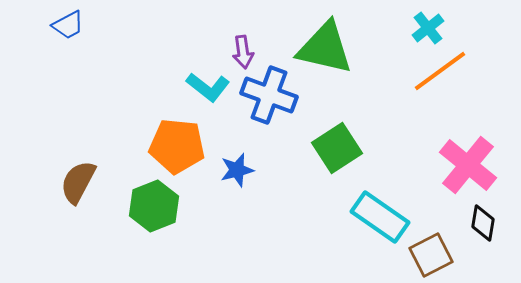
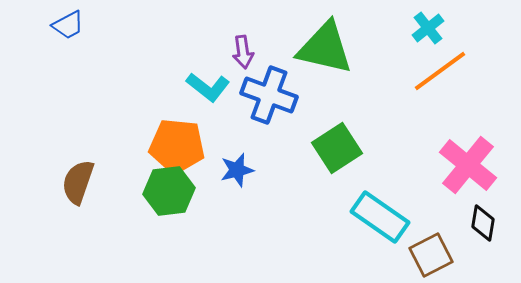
brown semicircle: rotated 9 degrees counterclockwise
green hexagon: moved 15 px right, 15 px up; rotated 15 degrees clockwise
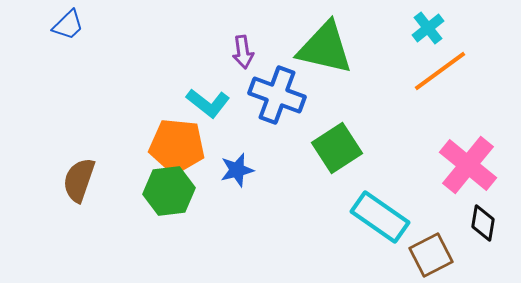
blue trapezoid: rotated 16 degrees counterclockwise
cyan L-shape: moved 16 px down
blue cross: moved 8 px right
brown semicircle: moved 1 px right, 2 px up
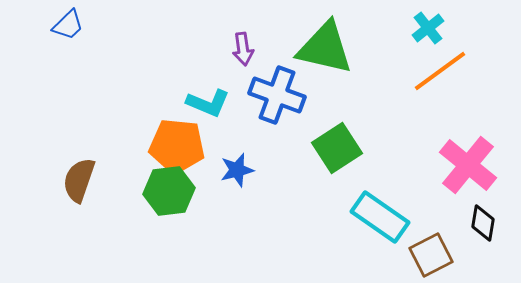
purple arrow: moved 3 px up
cyan L-shape: rotated 15 degrees counterclockwise
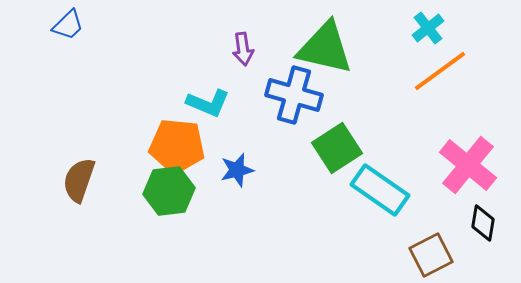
blue cross: moved 17 px right; rotated 4 degrees counterclockwise
cyan rectangle: moved 27 px up
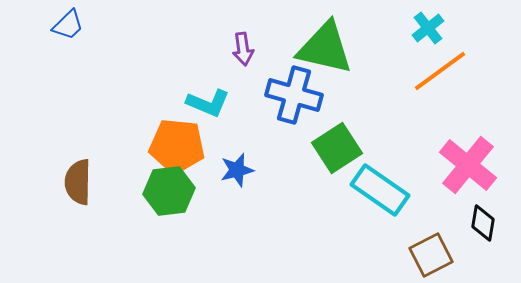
brown semicircle: moved 1 px left, 2 px down; rotated 18 degrees counterclockwise
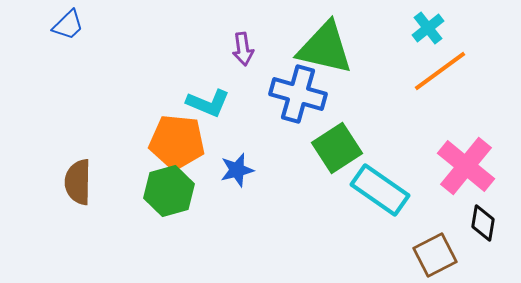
blue cross: moved 4 px right, 1 px up
orange pentagon: moved 4 px up
pink cross: moved 2 px left, 1 px down
green hexagon: rotated 9 degrees counterclockwise
brown square: moved 4 px right
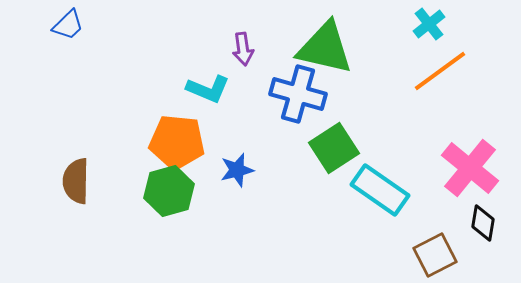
cyan cross: moved 1 px right, 4 px up
cyan L-shape: moved 14 px up
green square: moved 3 px left
pink cross: moved 4 px right, 2 px down
brown semicircle: moved 2 px left, 1 px up
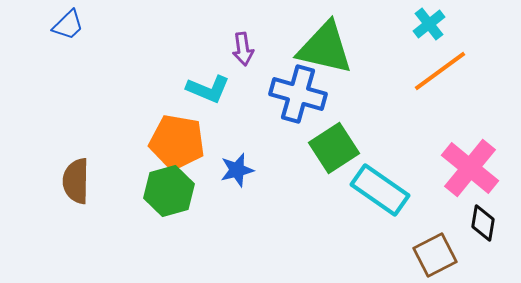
orange pentagon: rotated 4 degrees clockwise
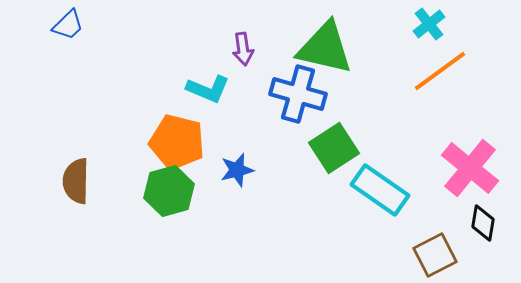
orange pentagon: rotated 4 degrees clockwise
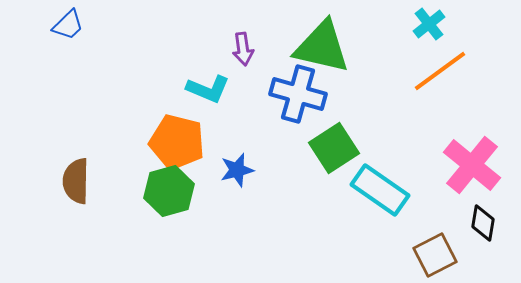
green triangle: moved 3 px left, 1 px up
pink cross: moved 2 px right, 3 px up
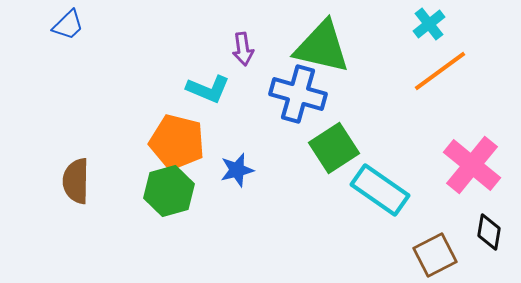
black diamond: moved 6 px right, 9 px down
